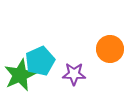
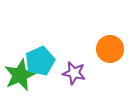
purple star: moved 1 px up; rotated 10 degrees clockwise
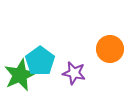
cyan pentagon: rotated 12 degrees counterclockwise
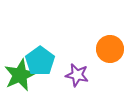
purple star: moved 3 px right, 2 px down
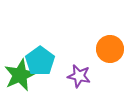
purple star: moved 2 px right, 1 px down
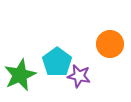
orange circle: moved 5 px up
cyan pentagon: moved 17 px right, 1 px down
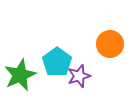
purple star: rotated 30 degrees counterclockwise
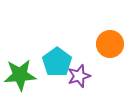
green star: rotated 20 degrees clockwise
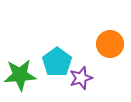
purple star: moved 2 px right, 2 px down
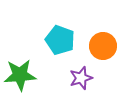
orange circle: moved 7 px left, 2 px down
cyan pentagon: moved 3 px right, 22 px up; rotated 16 degrees counterclockwise
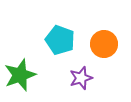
orange circle: moved 1 px right, 2 px up
green star: rotated 16 degrees counterclockwise
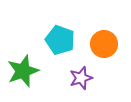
green star: moved 3 px right, 4 px up
